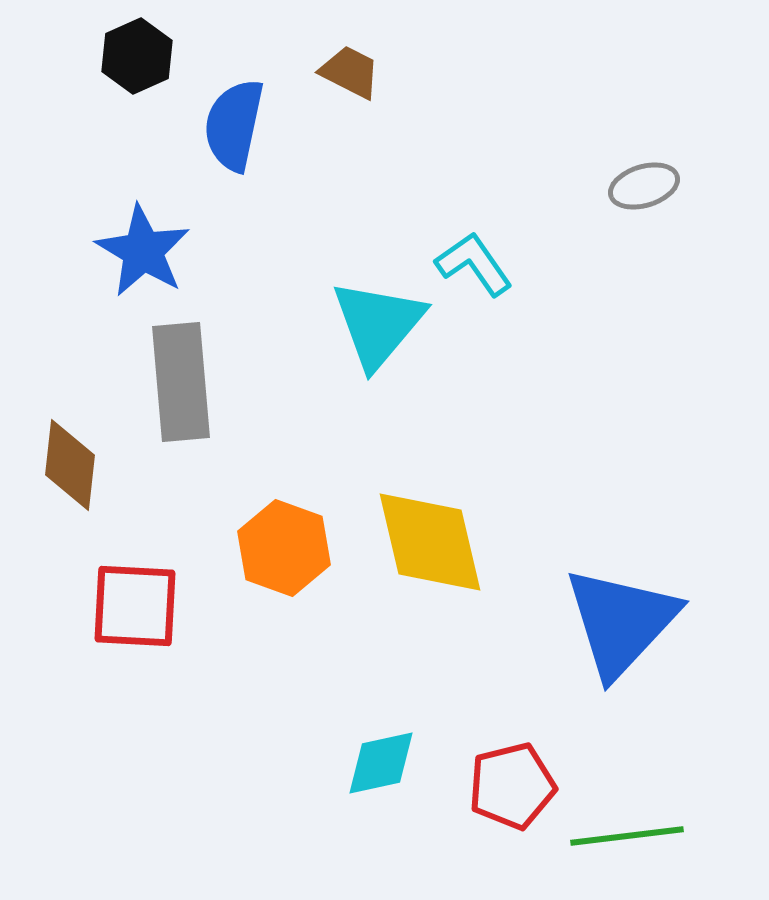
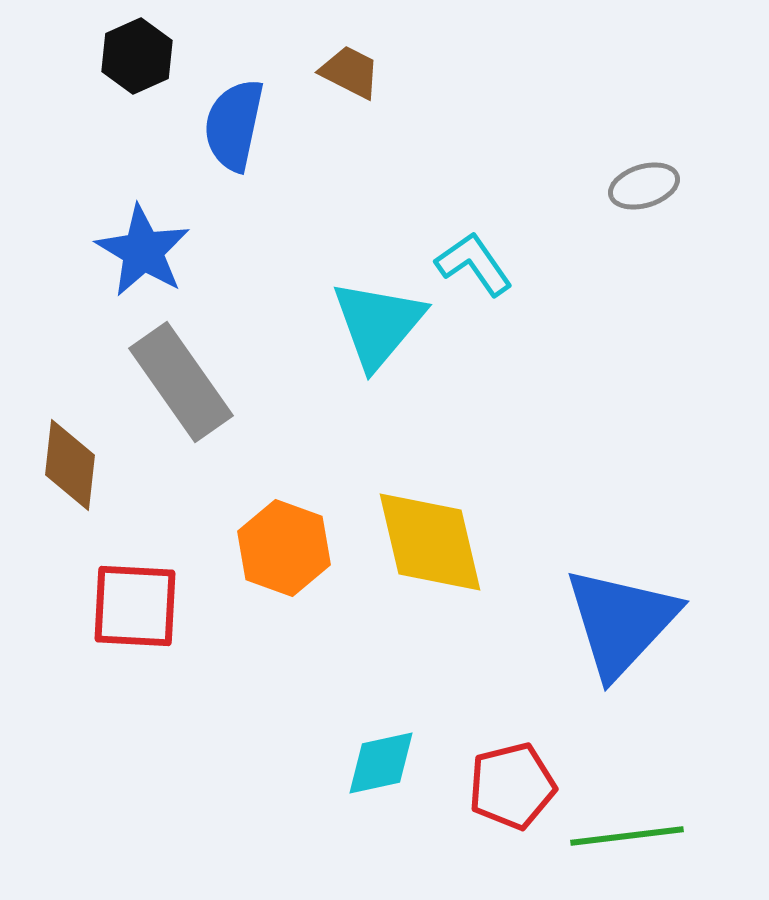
gray rectangle: rotated 30 degrees counterclockwise
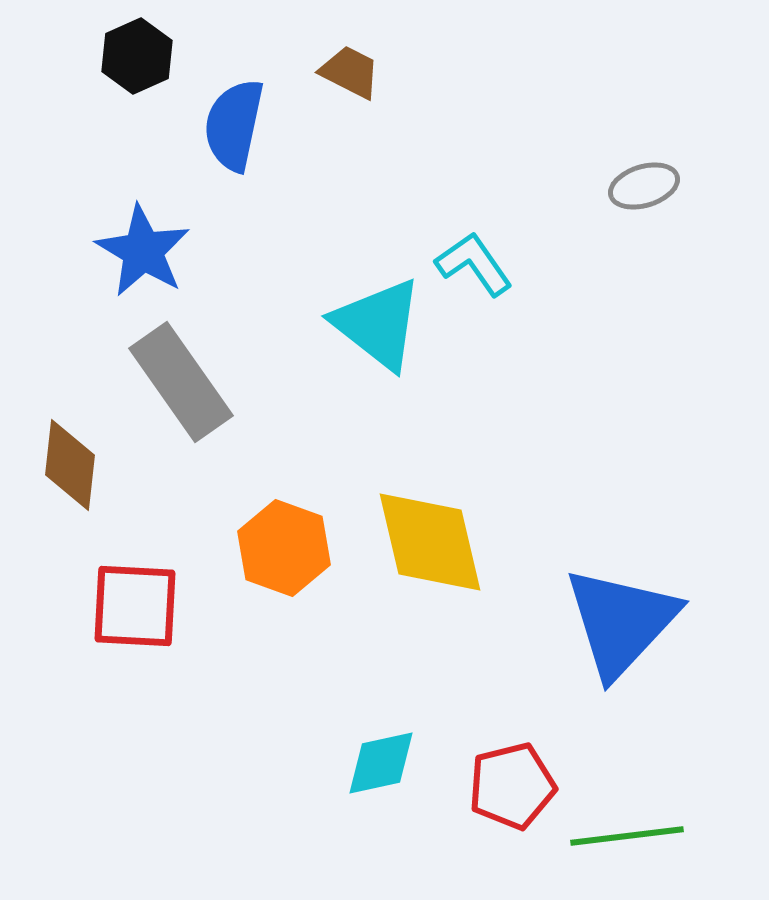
cyan triangle: rotated 32 degrees counterclockwise
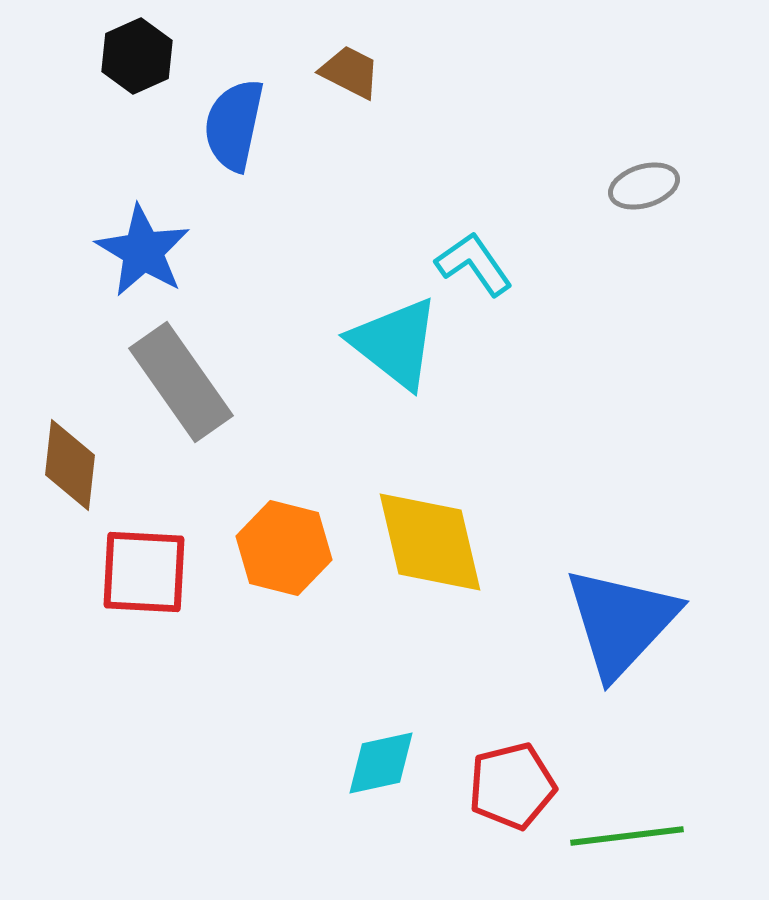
cyan triangle: moved 17 px right, 19 px down
orange hexagon: rotated 6 degrees counterclockwise
red square: moved 9 px right, 34 px up
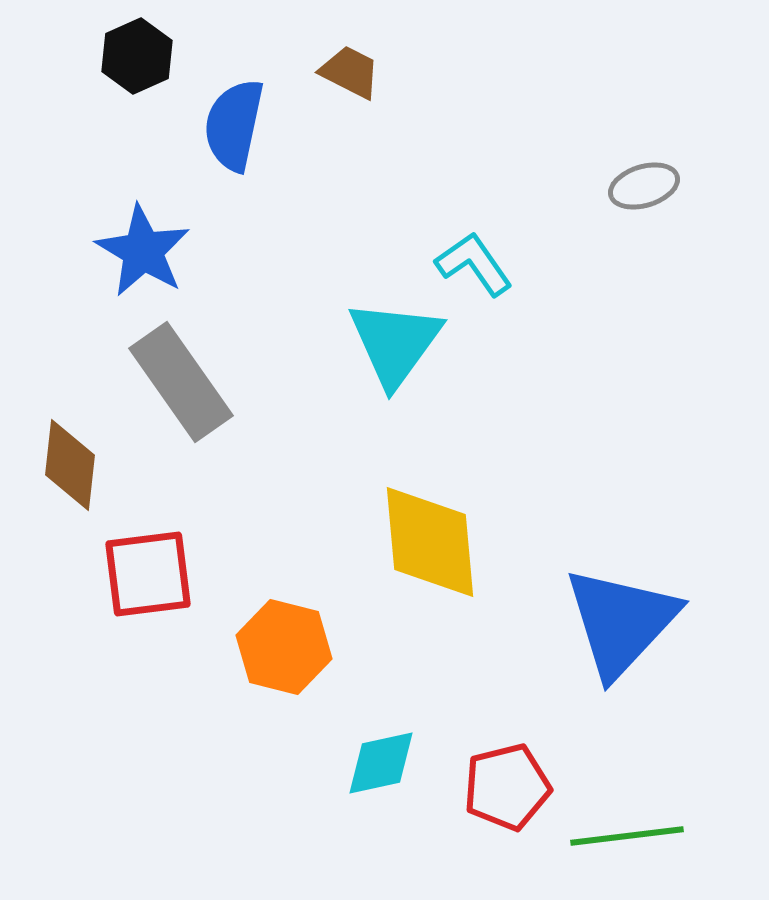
cyan triangle: rotated 28 degrees clockwise
yellow diamond: rotated 8 degrees clockwise
orange hexagon: moved 99 px down
red square: moved 4 px right, 2 px down; rotated 10 degrees counterclockwise
red pentagon: moved 5 px left, 1 px down
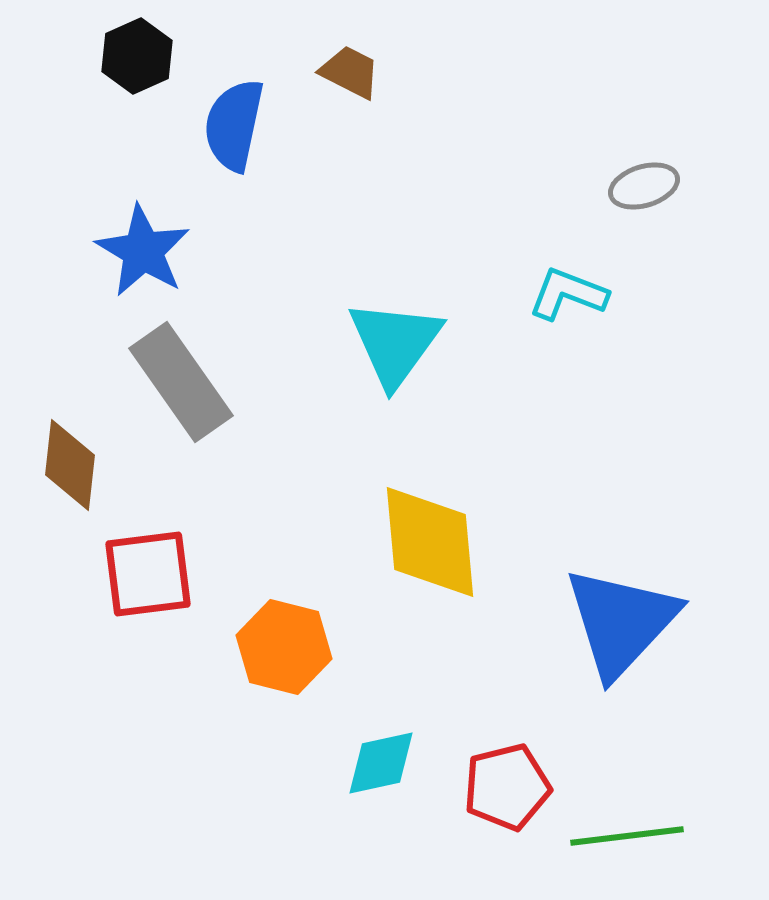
cyan L-shape: moved 94 px right, 30 px down; rotated 34 degrees counterclockwise
